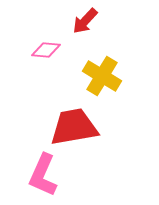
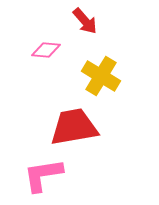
red arrow: rotated 84 degrees counterclockwise
yellow cross: moved 1 px left
pink L-shape: rotated 57 degrees clockwise
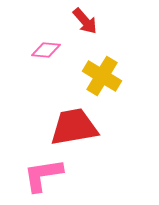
yellow cross: moved 1 px right
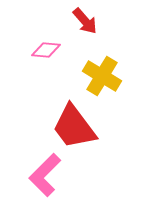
red trapezoid: rotated 117 degrees counterclockwise
pink L-shape: moved 2 px right; rotated 36 degrees counterclockwise
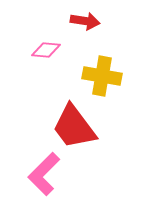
red arrow: rotated 40 degrees counterclockwise
yellow cross: rotated 21 degrees counterclockwise
pink L-shape: moved 1 px left, 1 px up
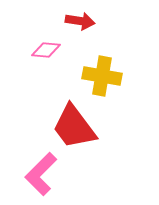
red arrow: moved 5 px left
pink L-shape: moved 3 px left
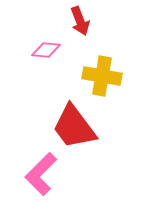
red arrow: rotated 60 degrees clockwise
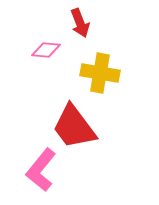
red arrow: moved 2 px down
yellow cross: moved 2 px left, 3 px up
pink L-shape: moved 4 px up; rotated 6 degrees counterclockwise
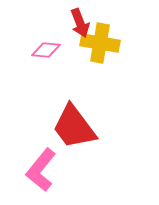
yellow cross: moved 30 px up
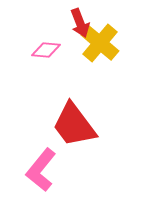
yellow cross: rotated 30 degrees clockwise
red trapezoid: moved 2 px up
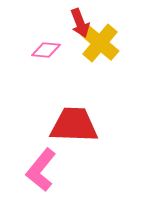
red trapezoid: rotated 129 degrees clockwise
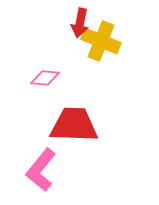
red arrow: rotated 32 degrees clockwise
yellow cross: moved 1 px right, 2 px up; rotated 18 degrees counterclockwise
pink diamond: moved 1 px left, 28 px down
